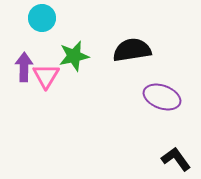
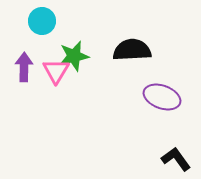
cyan circle: moved 3 px down
black semicircle: rotated 6 degrees clockwise
pink triangle: moved 10 px right, 5 px up
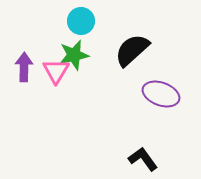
cyan circle: moved 39 px right
black semicircle: rotated 39 degrees counterclockwise
green star: moved 1 px up
purple ellipse: moved 1 px left, 3 px up
black L-shape: moved 33 px left
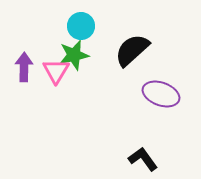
cyan circle: moved 5 px down
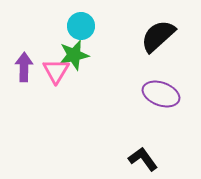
black semicircle: moved 26 px right, 14 px up
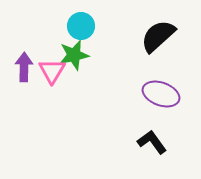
pink triangle: moved 4 px left
black L-shape: moved 9 px right, 17 px up
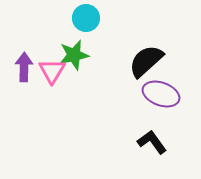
cyan circle: moved 5 px right, 8 px up
black semicircle: moved 12 px left, 25 px down
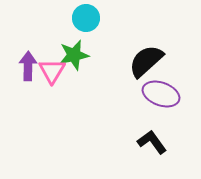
purple arrow: moved 4 px right, 1 px up
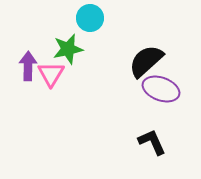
cyan circle: moved 4 px right
green star: moved 6 px left, 6 px up
pink triangle: moved 1 px left, 3 px down
purple ellipse: moved 5 px up
black L-shape: rotated 12 degrees clockwise
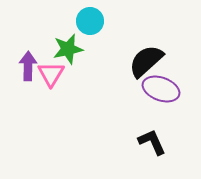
cyan circle: moved 3 px down
